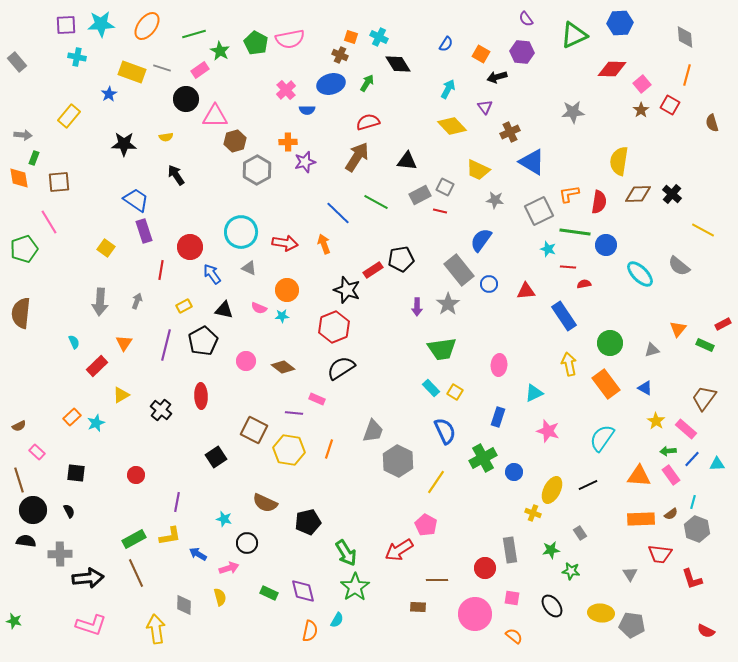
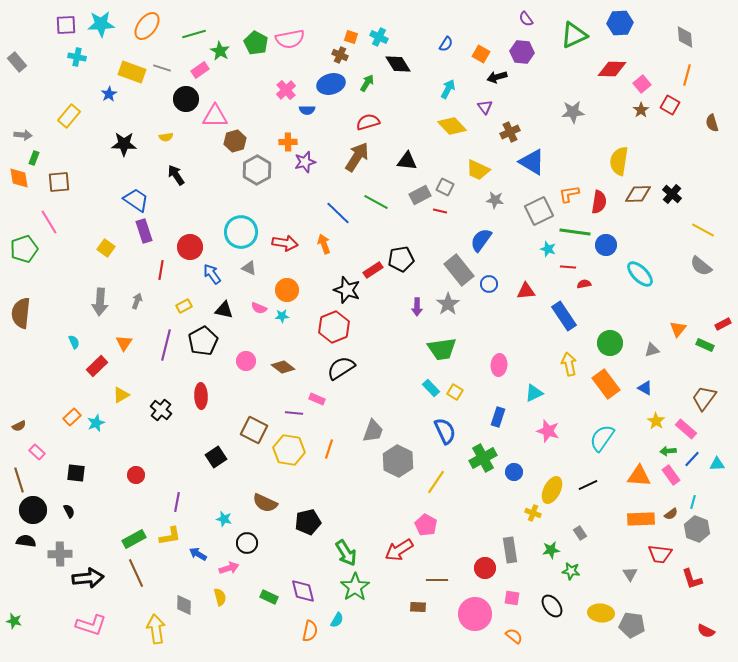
gray semicircle at (679, 266): moved 22 px right
green rectangle at (269, 593): moved 4 px down
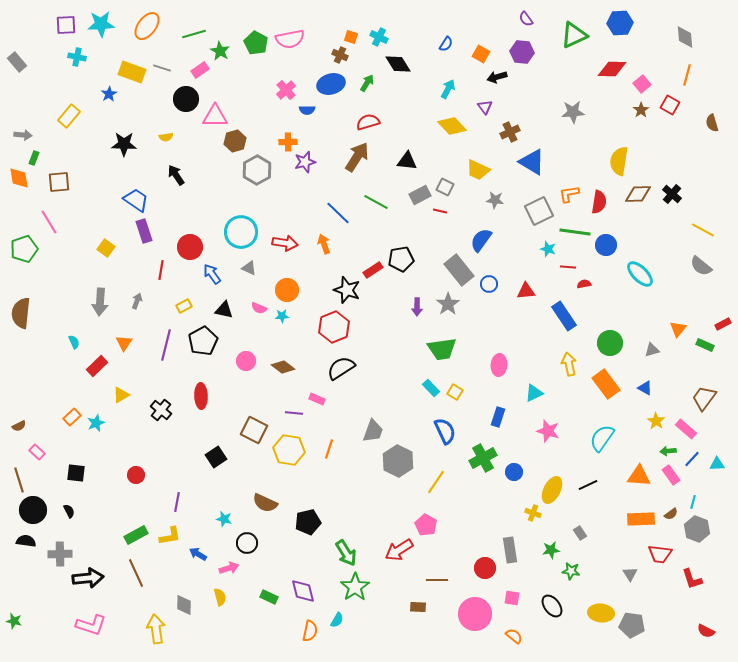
green rectangle at (134, 539): moved 2 px right, 4 px up
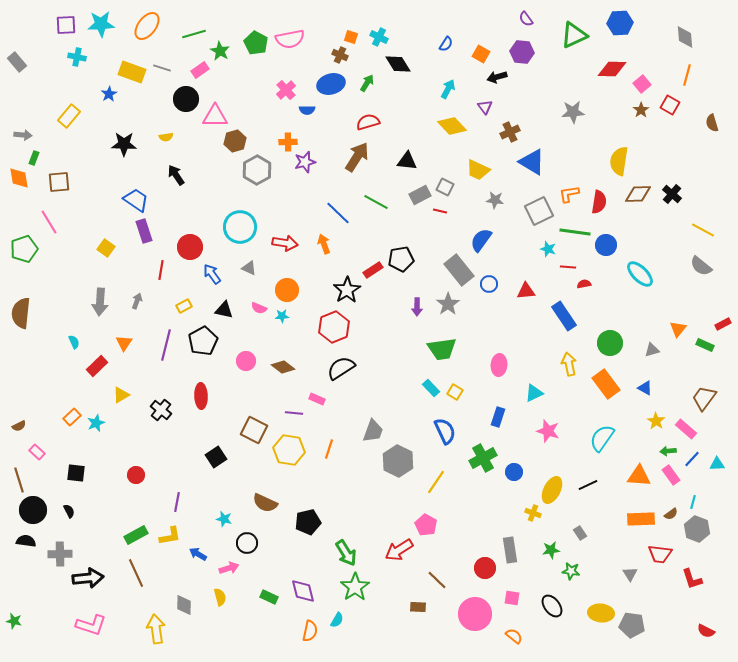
cyan circle at (241, 232): moved 1 px left, 5 px up
black star at (347, 290): rotated 20 degrees clockwise
brown line at (437, 580): rotated 45 degrees clockwise
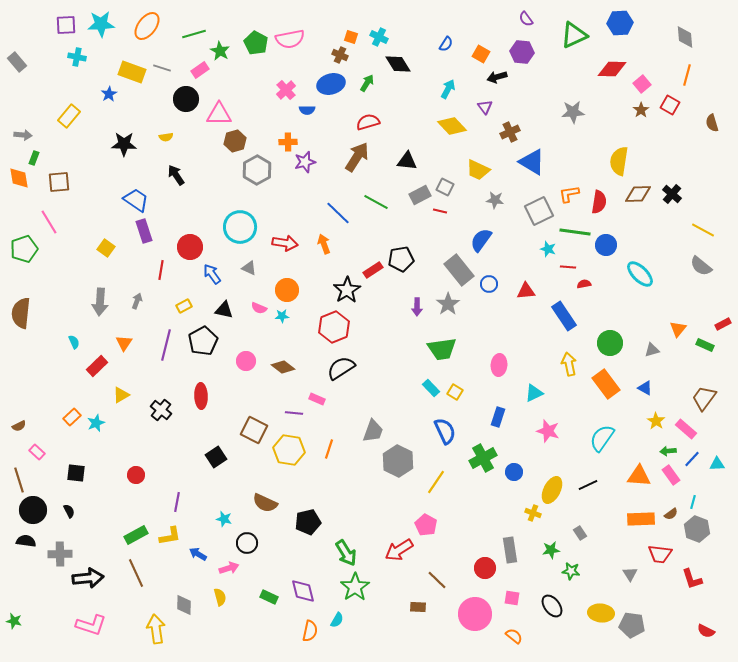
pink triangle at (215, 116): moved 4 px right, 2 px up
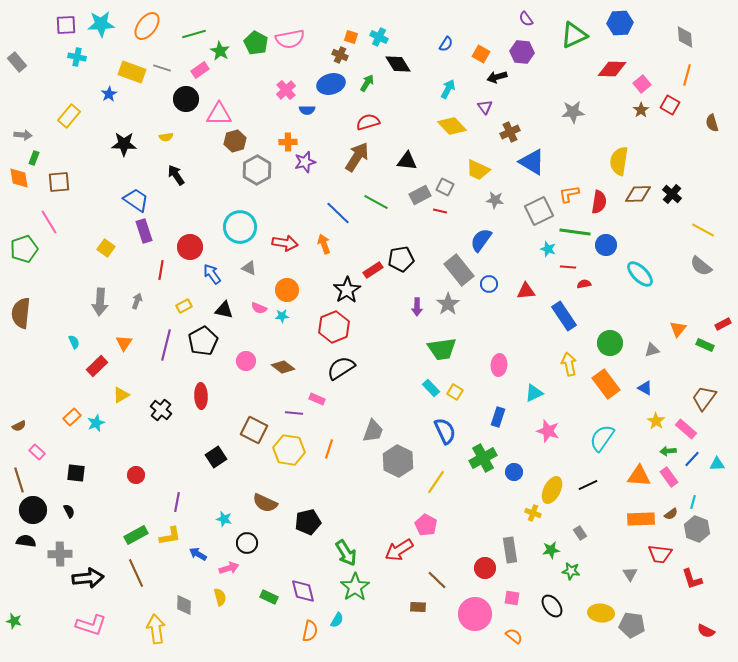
pink rectangle at (671, 475): moved 2 px left, 2 px down
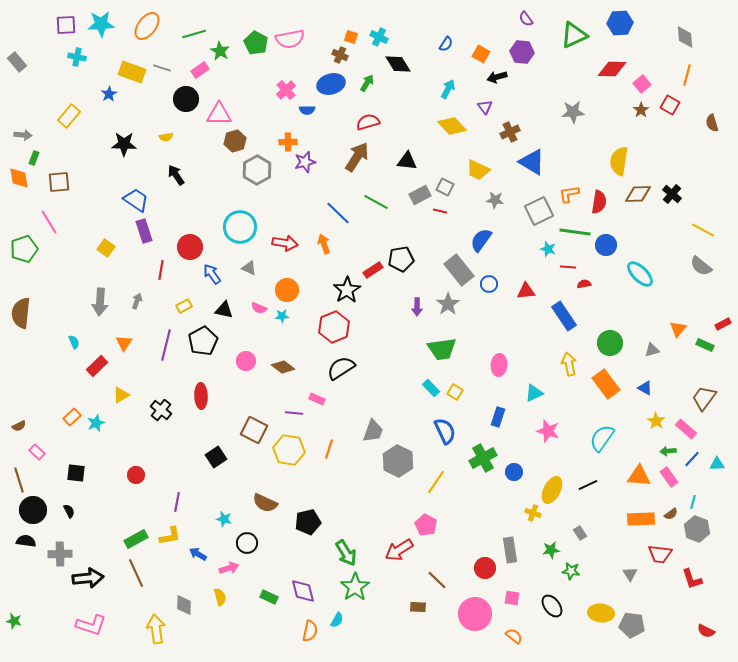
green rectangle at (136, 535): moved 4 px down
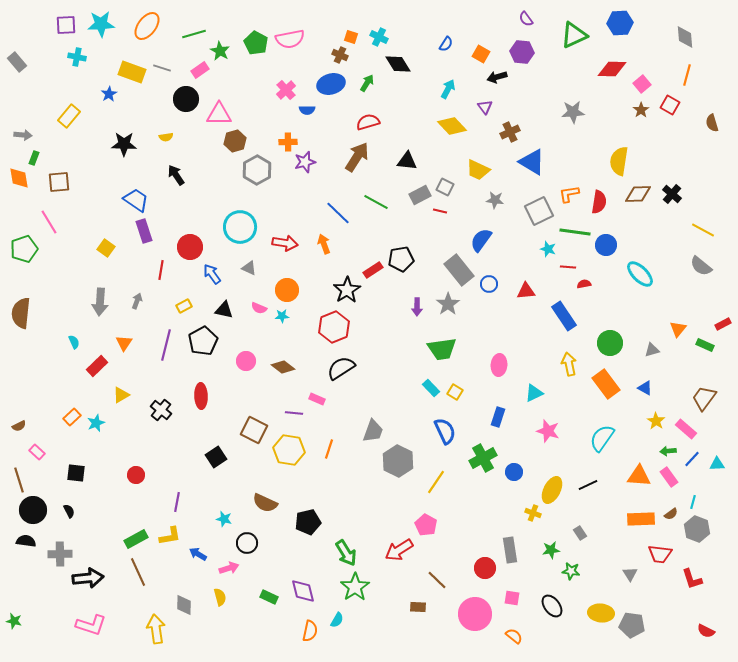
brown line at (136, 573): moved 2 px right, 1 px up
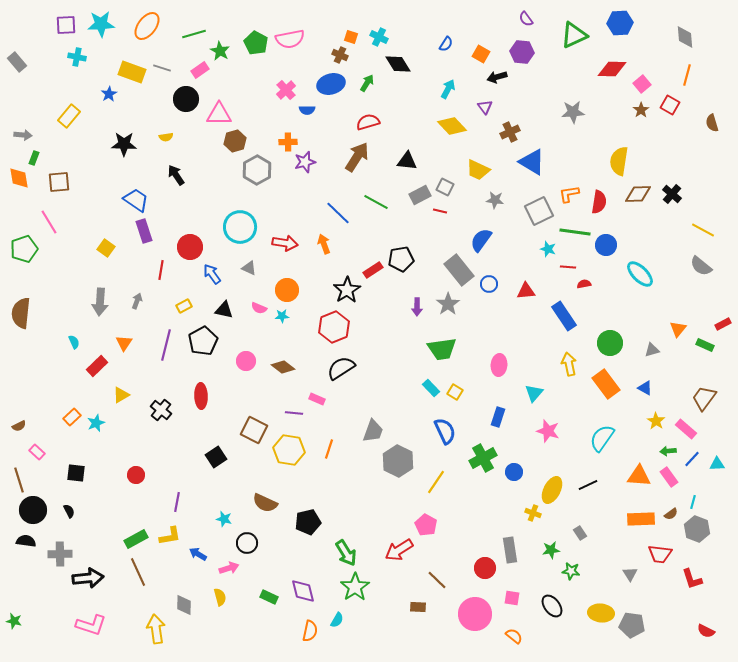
cyan triangle at (534, 393): rotated 24 degrees counterclockwise
